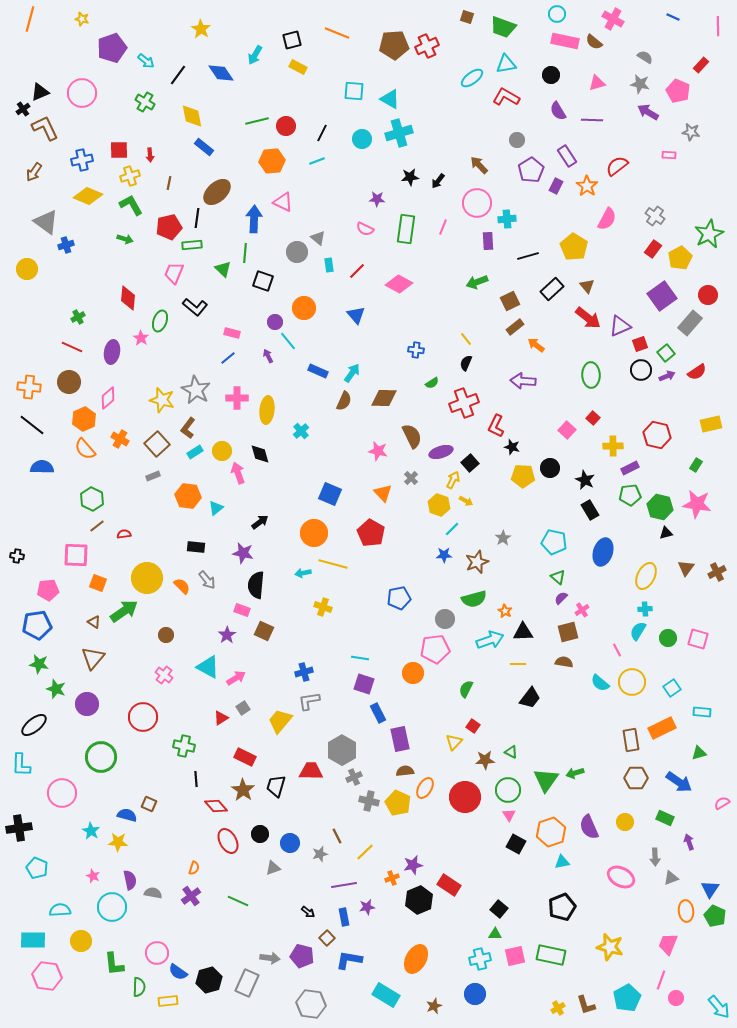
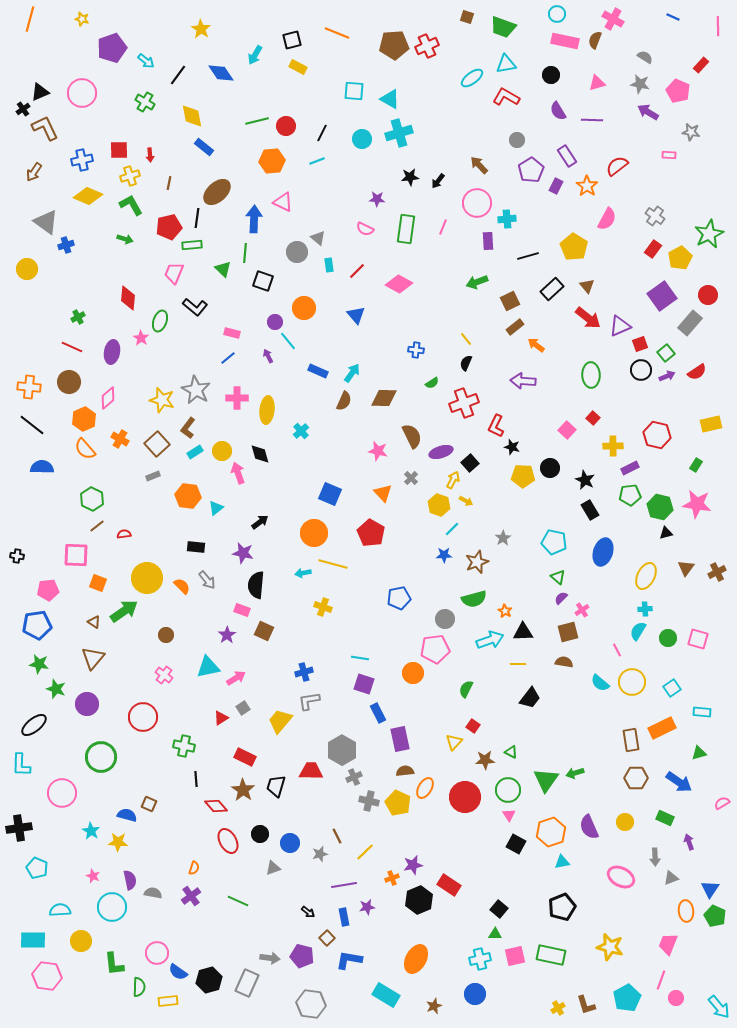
brown semicircle at (594, 42): moved 1 px right, 2 px up; rotated 72 degrees clockwise
cyan triangle at (208, 667): rotated 40 degrees counterclockwise
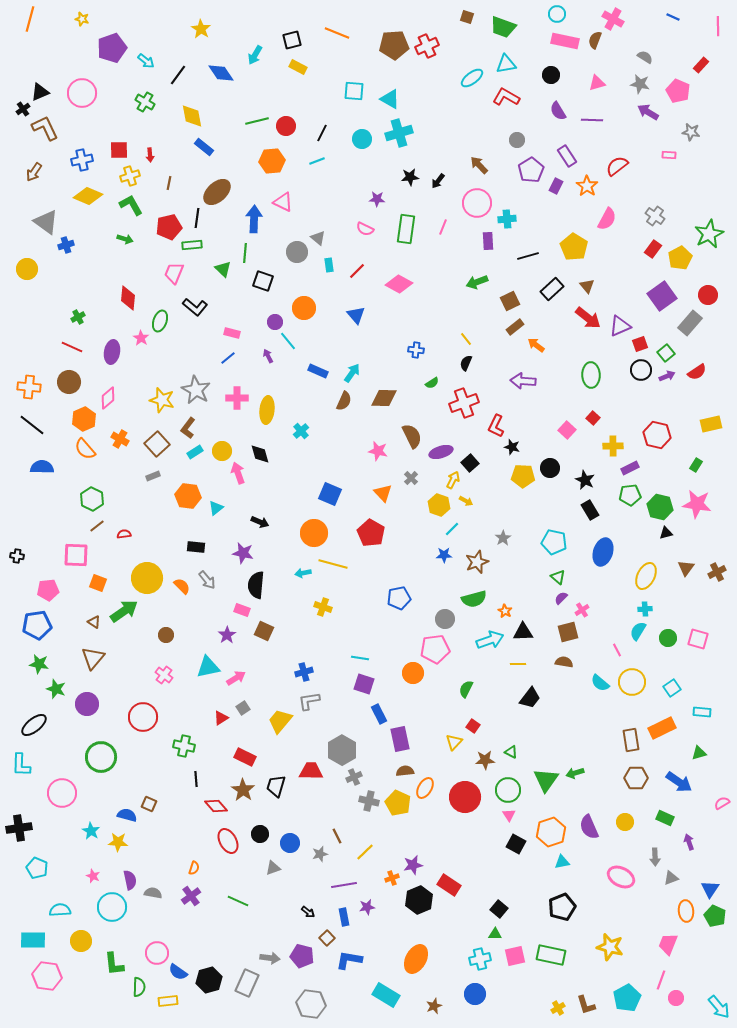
black arrow at (260, 522): rotated 60 degrees clockwise
blue rectangle at (378, 713): moved 1 px right, 1 px down
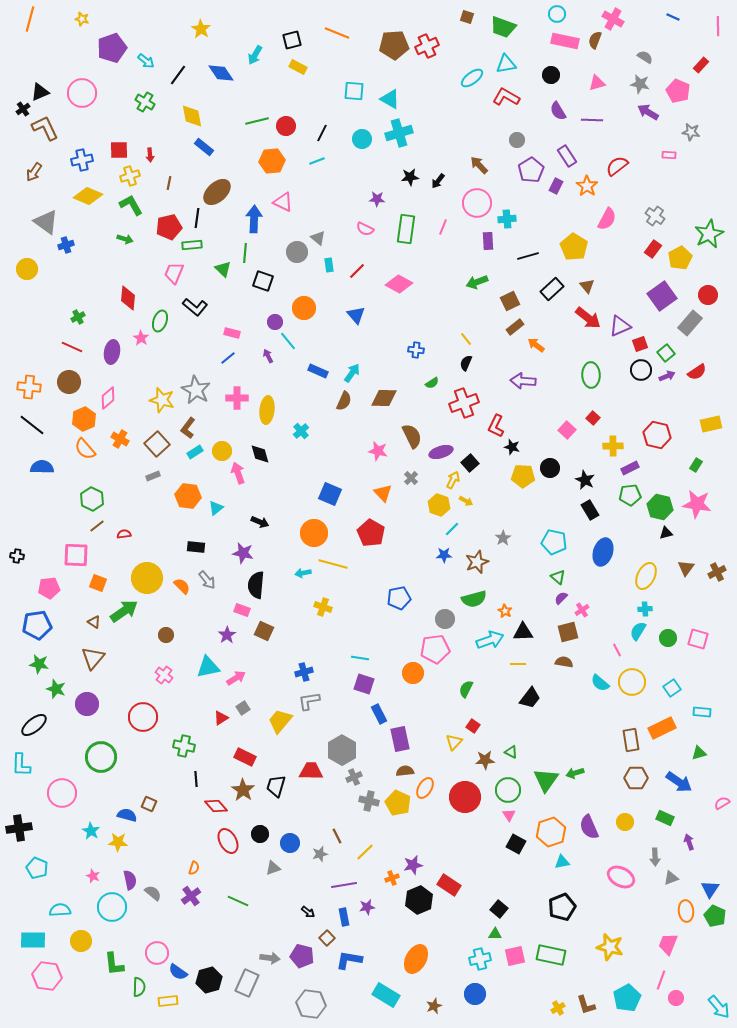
pink pentagon at (48, 590): moved 1 px right, 2 px up
gray semicircle at (153, 893): rotated 30 degrees clockwise
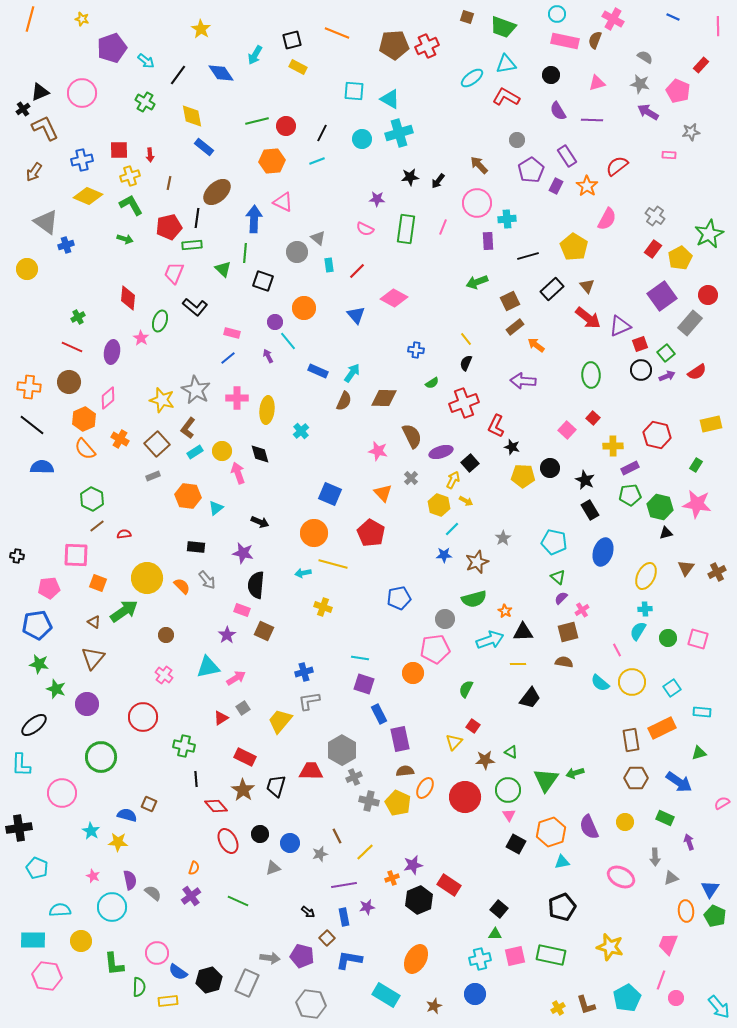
gray star at (691, 132): rotated 18 degrees counterclockwise
pink diamond at (399, 284): moved 5 px left, 14 px down
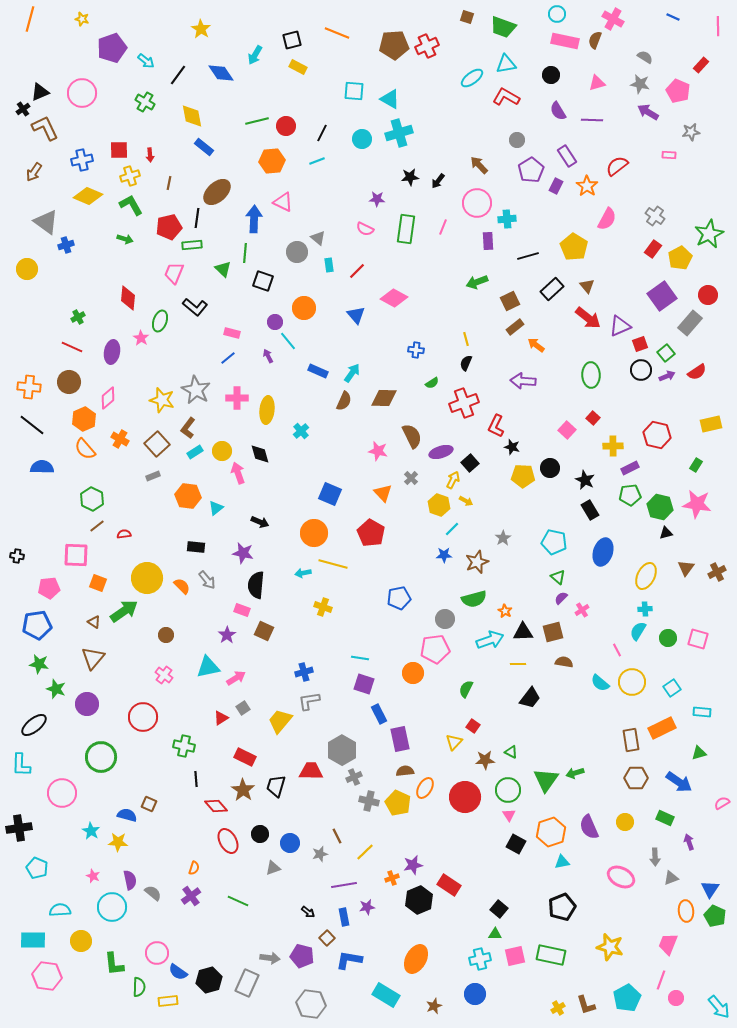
yellow line at (466, 339): rotated 24 degrees clockwise
brown square at (568, 632): moved 15 px left
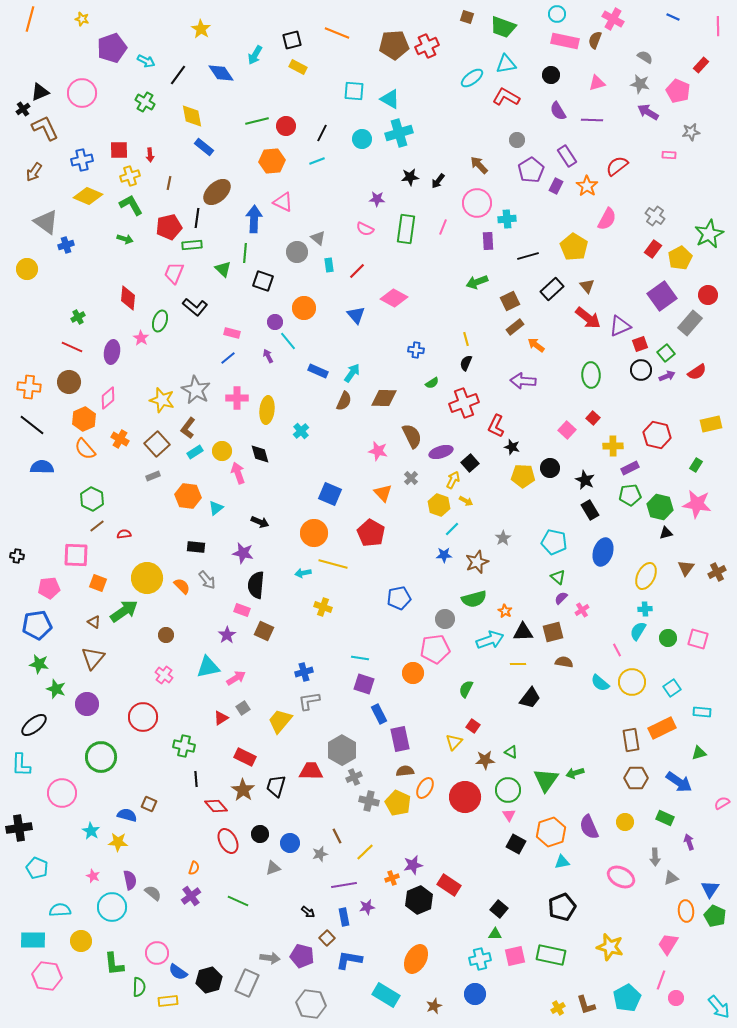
cyan arrow at (146, 61): rotated 12 degrees counterclockwise
pink trapezoid at (668, 944): rotated 10 degrees clockwise
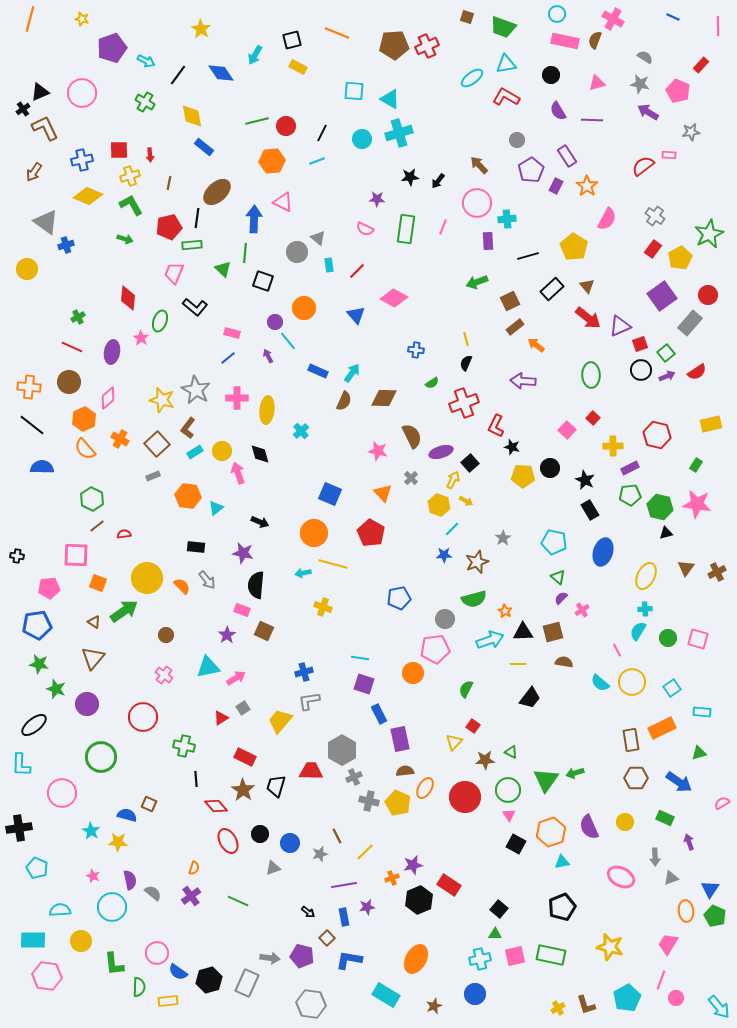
red semicircle at (617, 166): moved 26 px right
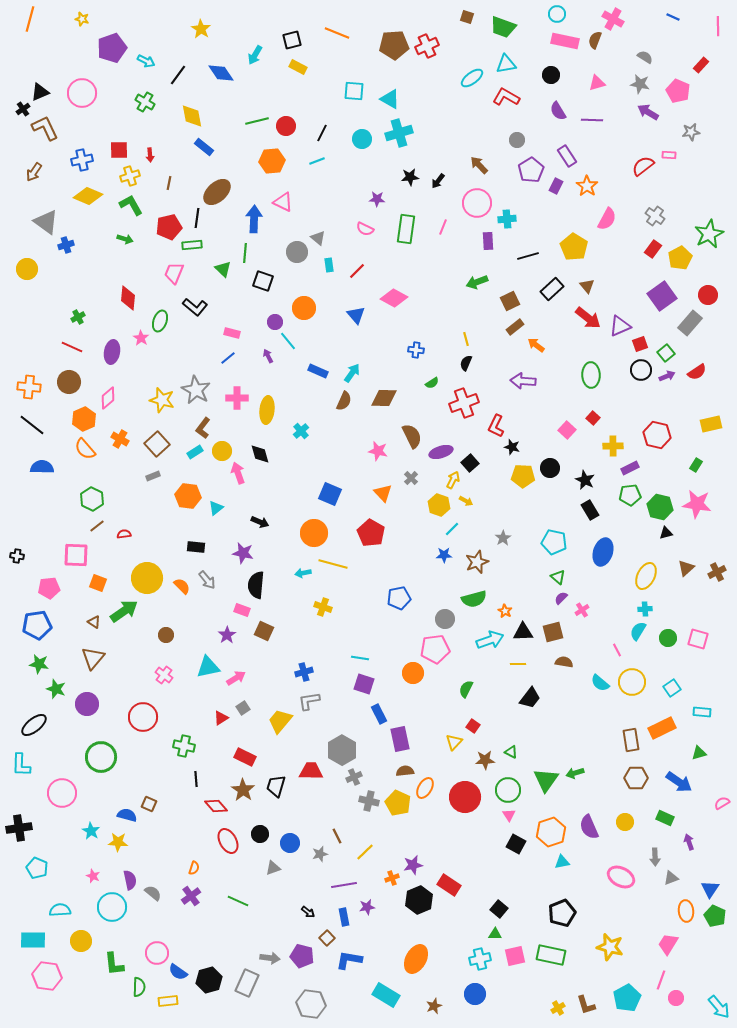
brown L-shape at (188, 428): moved 15 px right
brown triangle at (686, 568): rotated 12 degrees clockwise
black pentagon at (562, 907): moved 6 px down
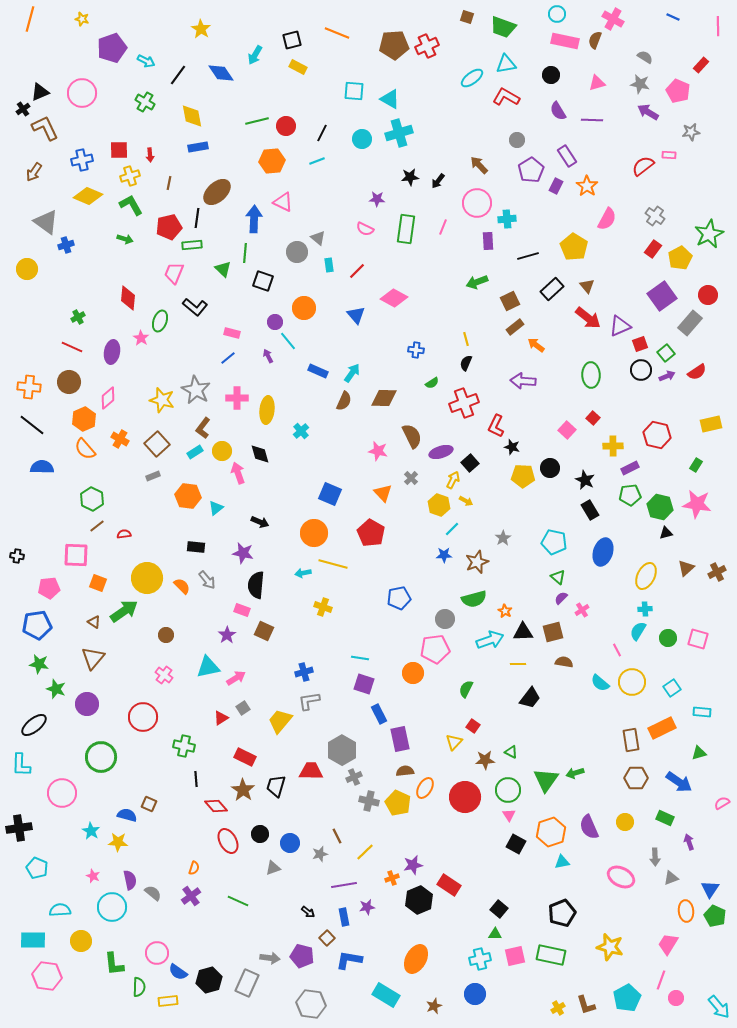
blue rectangle at (204, 147): moved 6 px left; rotated 48 degrees counterclockwise
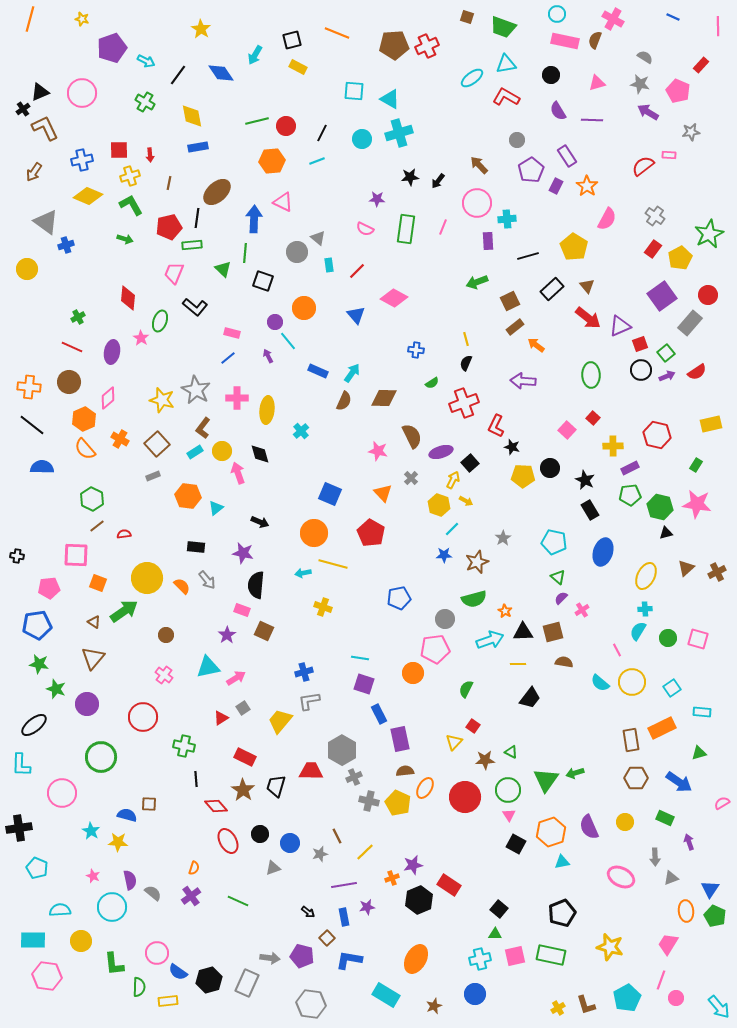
brown square at (149, 804): rotated 21 degrees counterclockwise
